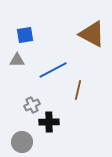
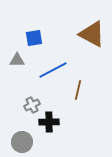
blue square: moved 9 px right, 3 px down
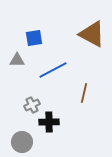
brown line: moved 6 px right, 3 px down
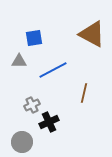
gray triangle: moved 2 px right, 1 px down
black cross: rotated 24 degrees counterclockwise
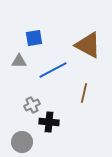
brown triangle: moved 4 px left, 11 px down
black cross: rotated 30 degrees clockwise
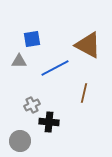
blue square: moved 2 px left, 1 px down
blue line: moved 2 px right, 2 px up
gray circle: moved 2 px left, 1 px up
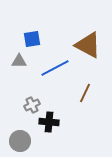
brown line: moved 1 px right; rotated 12 degrees clockwise
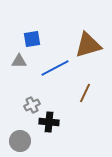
brown triangle: rotated 44 degrees counterclockwise
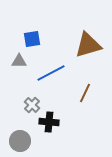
blue line: moved 4 px left, 5 px down
gray cross: rotated 21 degrees counterclockwise
